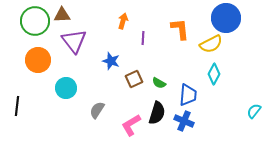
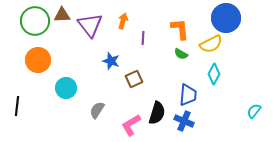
purple triangle: moved 16 px right, 16 px up
green semicircle: moved 22 px right, 29 px up
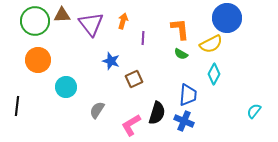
blue circle: moved 1 px right
purple triangle: moved 1 px right, 1 px up
cyan circle: moved 1 px up
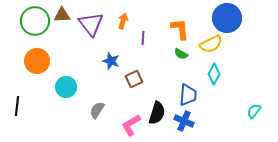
orange circle: moved 1 px left, 1 px down
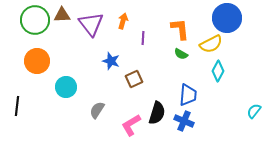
green circle: moved 1 px up
cyan diamond: moved 4 px right, 3 px up
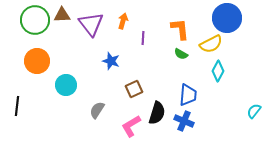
brown square: moved 10 px down
cyan circle: moved 2 px up
pink L-shape: moved 1 px down
